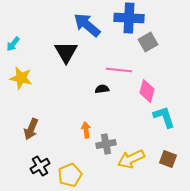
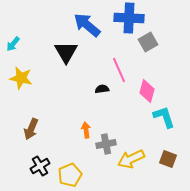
pink line: rotated 60 degrees clockwise
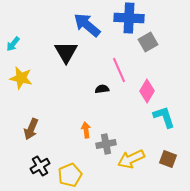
pink diamond: rotated 15 degrees clockwise
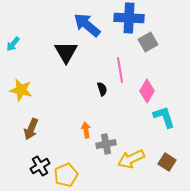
pink line: moved 1 px right; rotated 15 degrees clockwise
yellow star: moved 12 px down
black semicircle: rotated 80 degrees clockwise
brown square: moved 1 px left, 3 px down; rotated 12 degrees clockwise
yellow pentagon: moved 4 px left
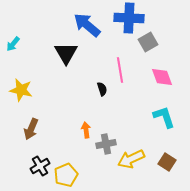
black triangle: moved 1 px down
pink diamond: moved 15 px right, 14 px up; rotated 50 degrees counterclockwise
